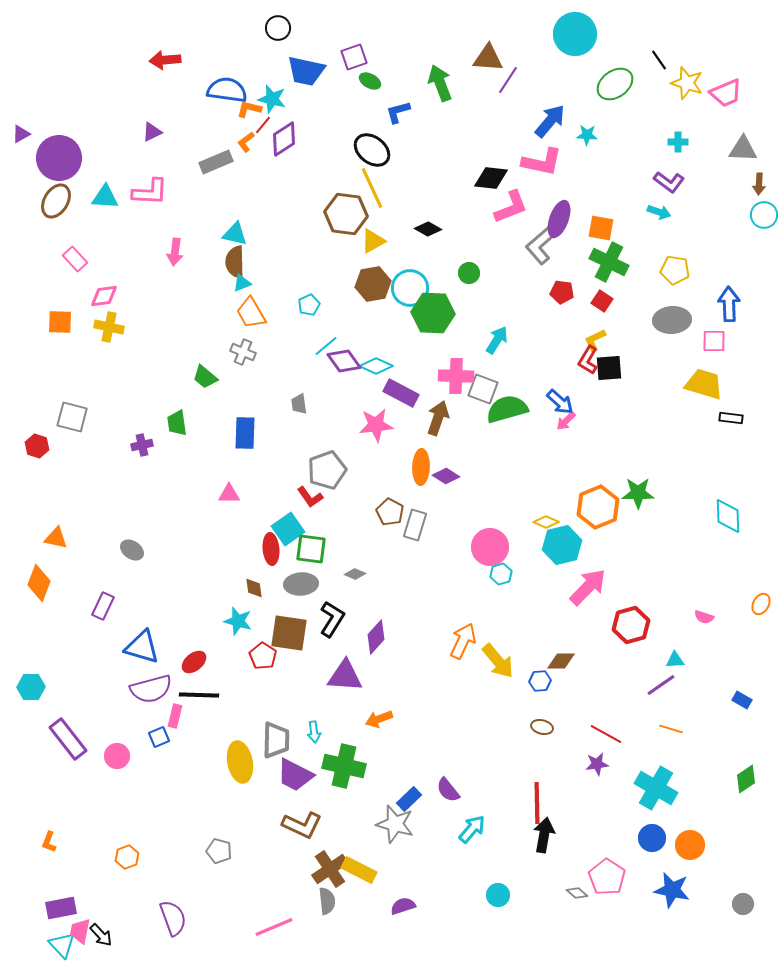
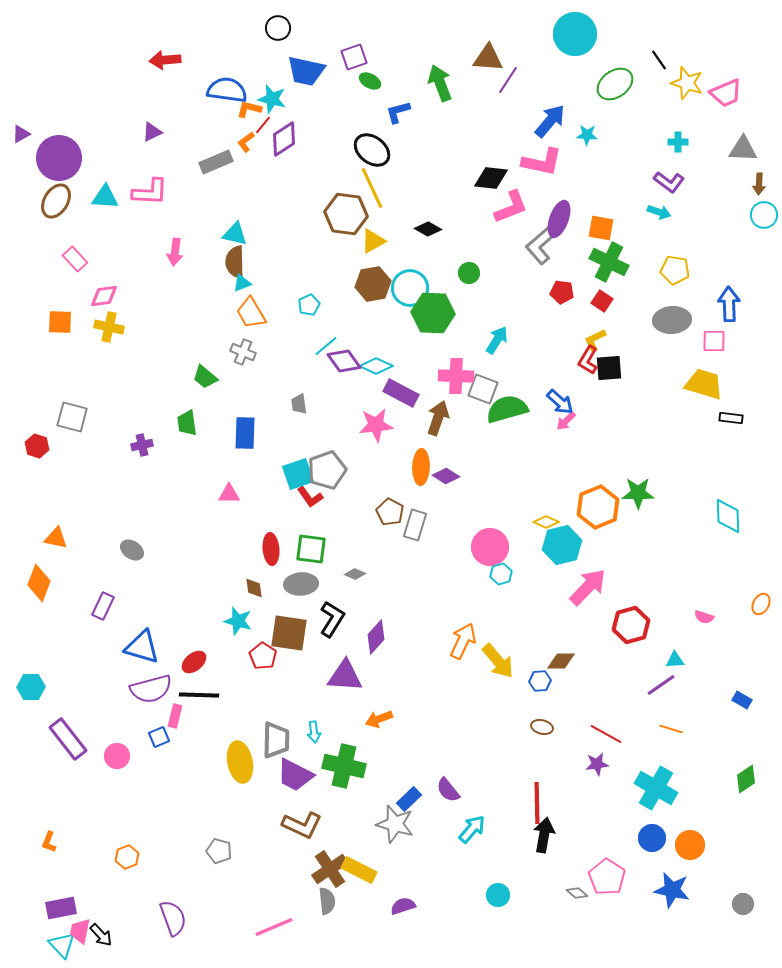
green trapezoid at (177, 423): moved 10 px right
cyan square at (288, 529): moved 10 px right, 55 px up; rotated 16 degrees clockwise
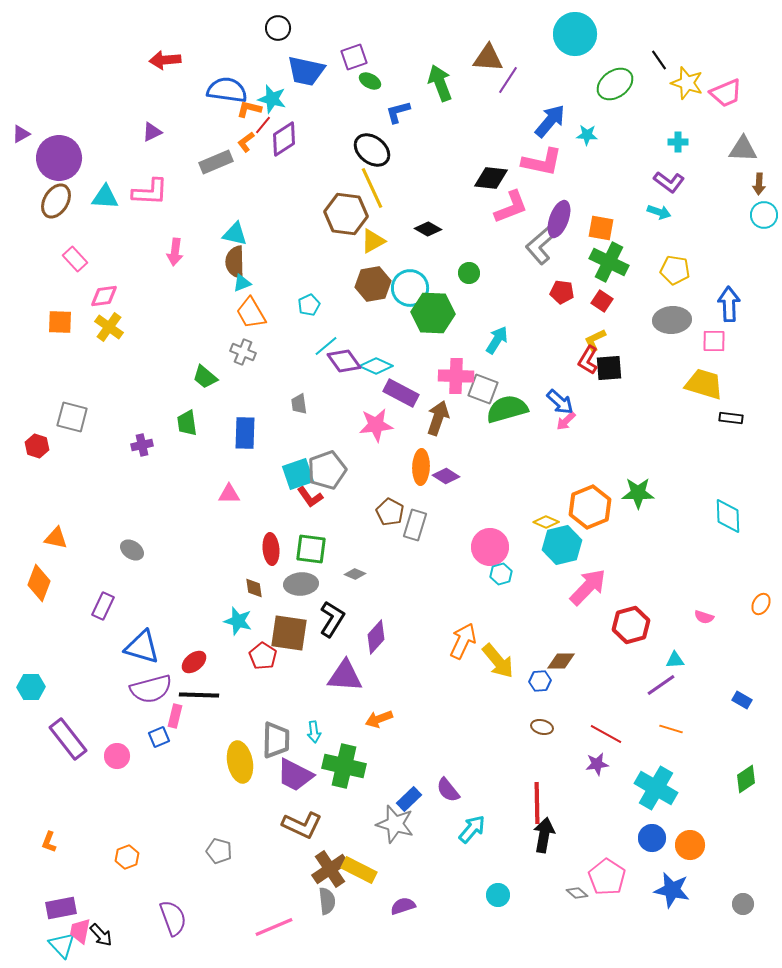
yellow cross at (109, 327): rotated 24 degrees clockwise
orange hexagon at (598, 507): moved 8 px left
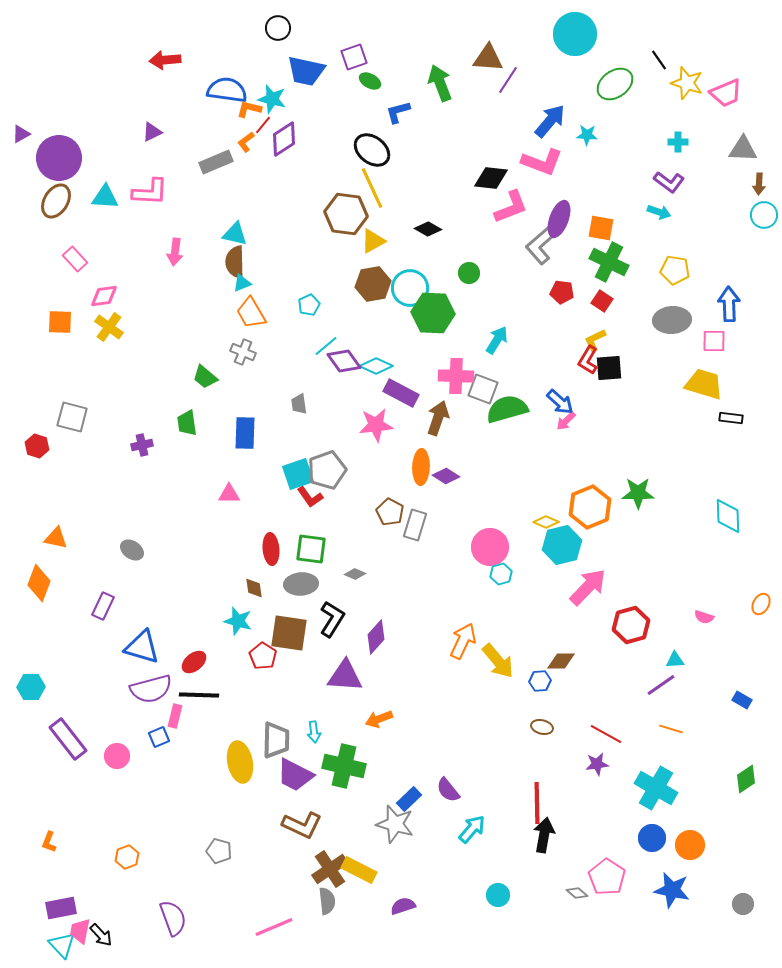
pink L-shape at (542, 162): rotated 9 degrees clockwise
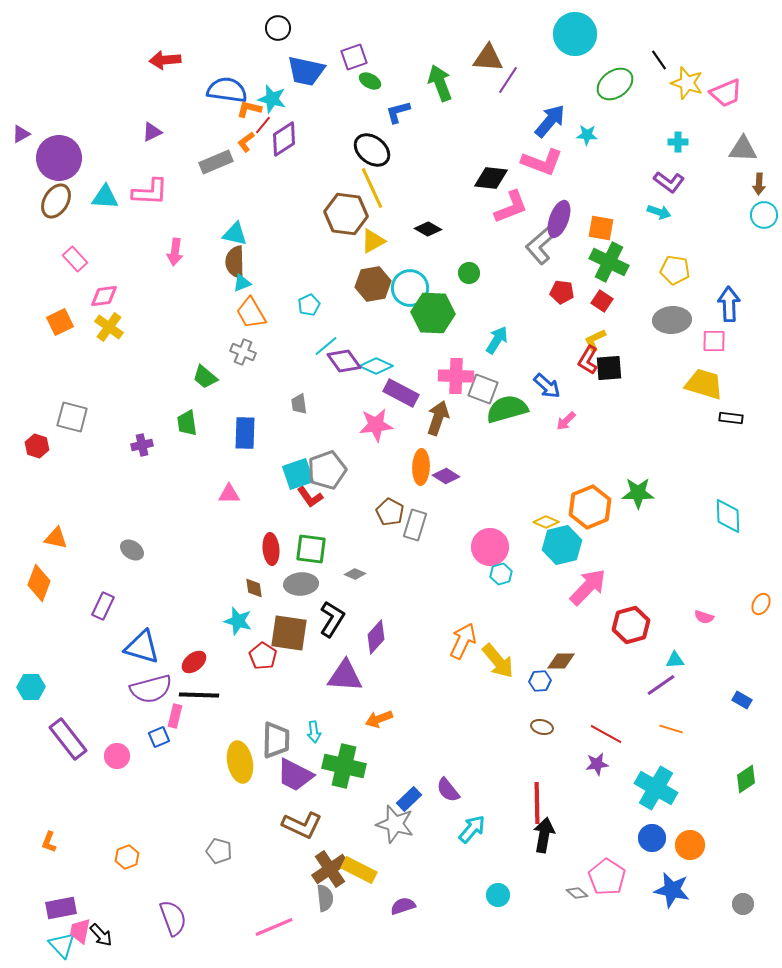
orange square at (60, 322): rotated 28 degrees counterclockwise
blue arrow at (560, 402): moved 13 px left, 16 px up
gray semicircle at (327, 901): moved 2 px left, 3 px up
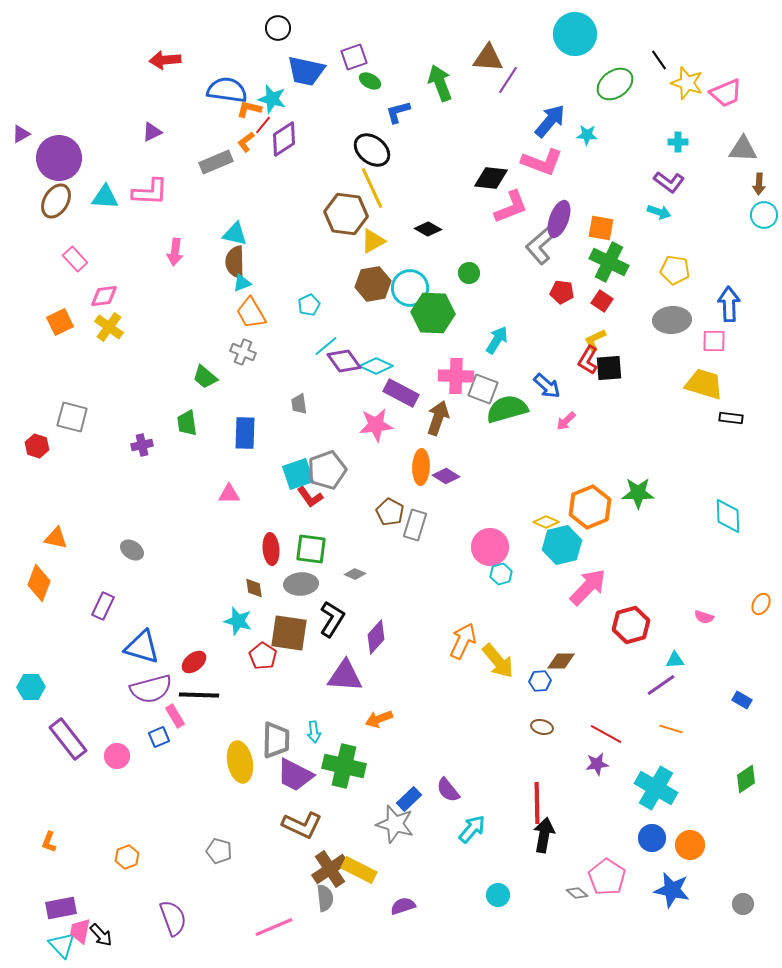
pink rectangle at (175, 716): rotated 45 degrees counterclockwise
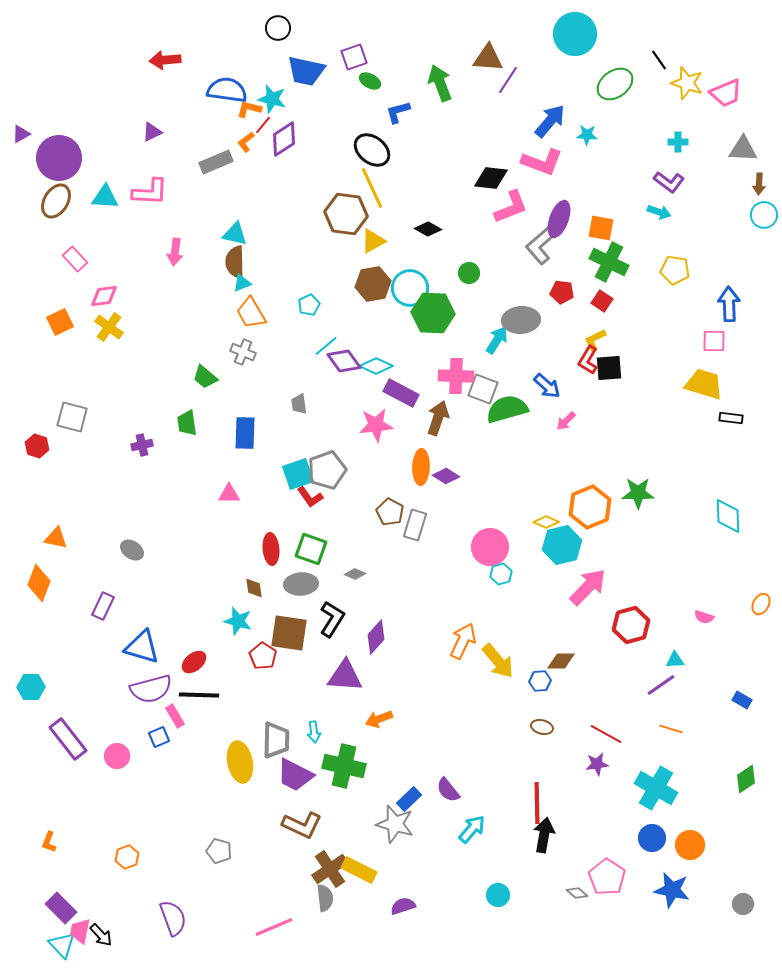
gray ellipse at (672, 320): moved 151 px left
green square at (311, 549): rotated 12 degrees clockwise
purple rectangle at (61, 908): rotated 56 degrees clockwise
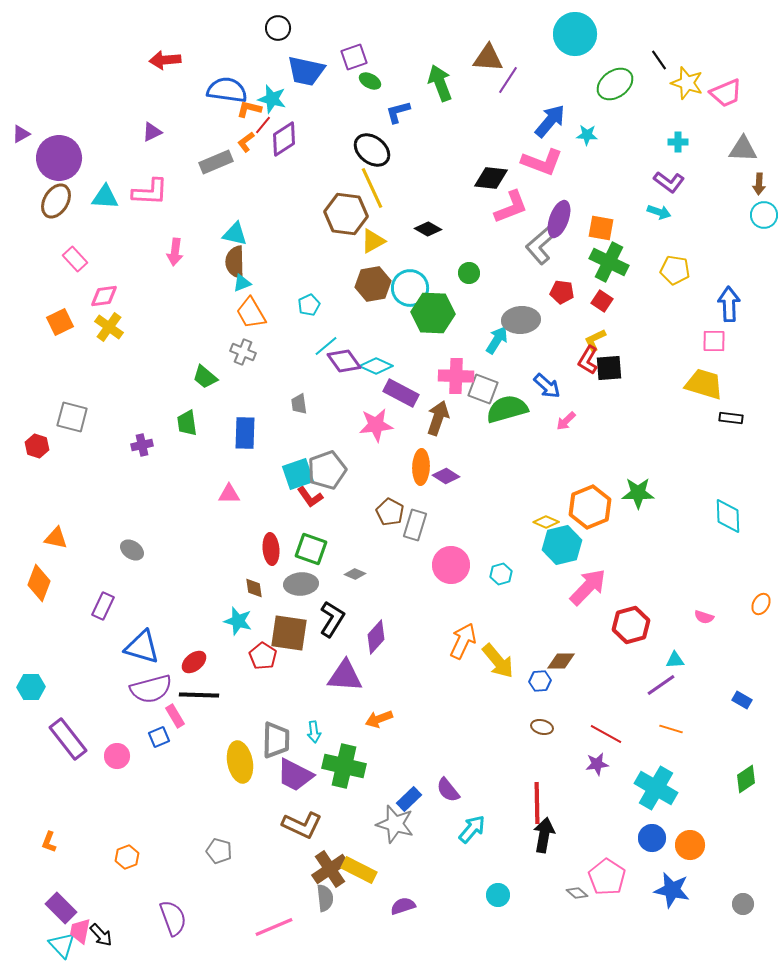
pink circle at (490, 547): moved 39 px left, 18 px down
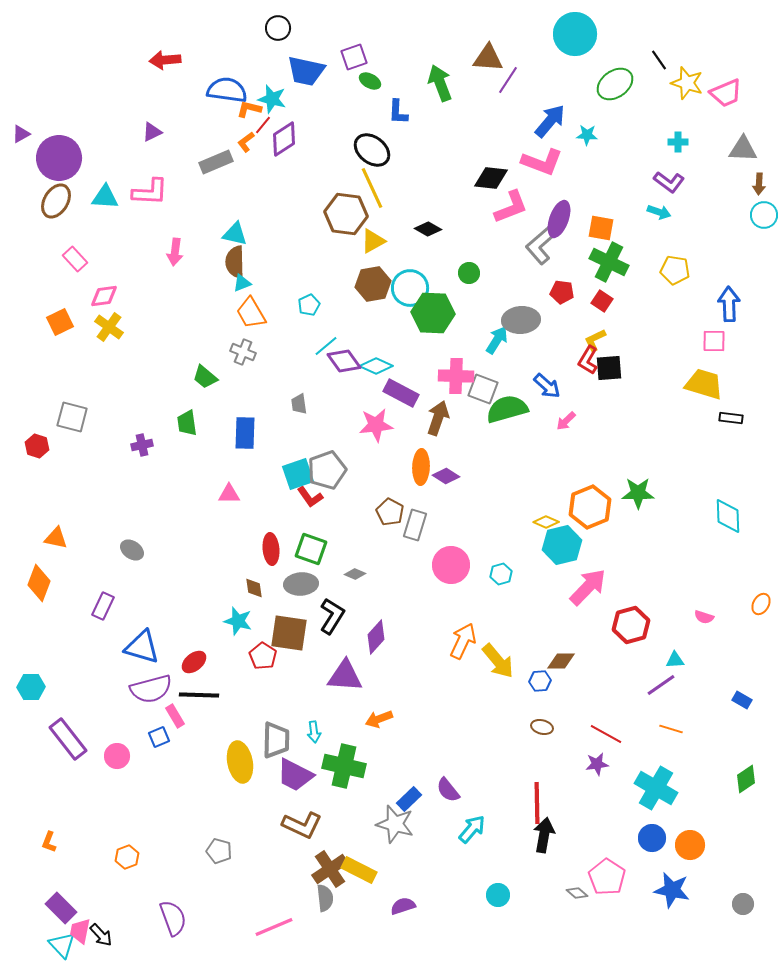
blue L-shape at (398, 112): rotated 72 degrees counterclockwise
black L-shape at (332, 619): moved 3 px up
